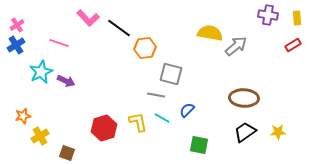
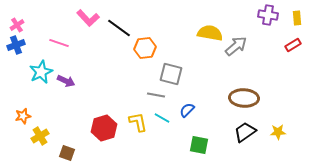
blue cross: rotated 12 degrees clockwise
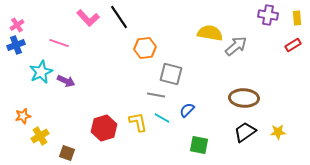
black line: moved 11 px up; rotated 20 degrees clockwise
